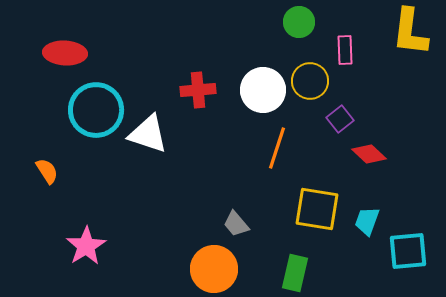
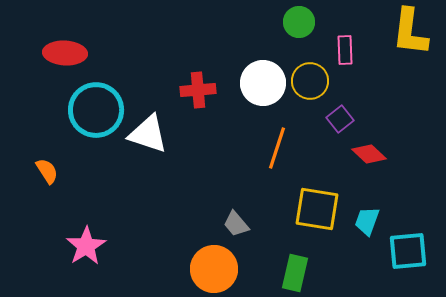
white circle: moved 7 px up
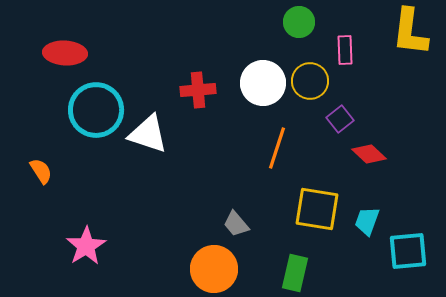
orange semicircle: moved 6 px left
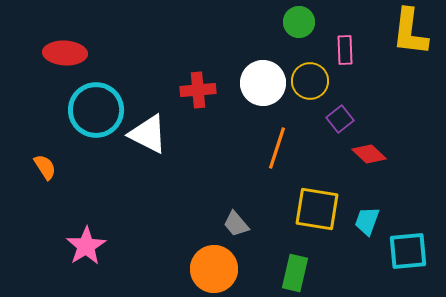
white triangle: rotated 9 degrees clockwise
orange semicircle: moved 4 px right, 4 px up
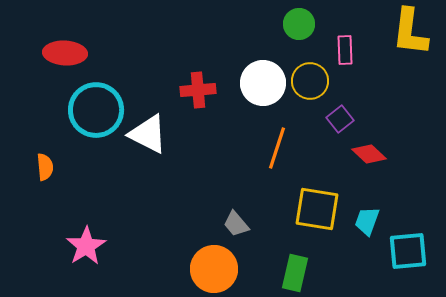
green circle: moved 2 px down
orange semicircle: rotated 28 degrees clockwise
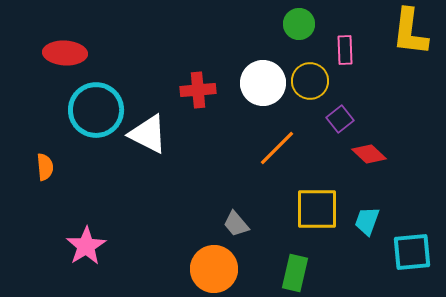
orange line: rotated 27 degrees clockwise
yellow square: rotated 9 degrees counterclockwise
cyan square: moved 4 px right, 1 px down
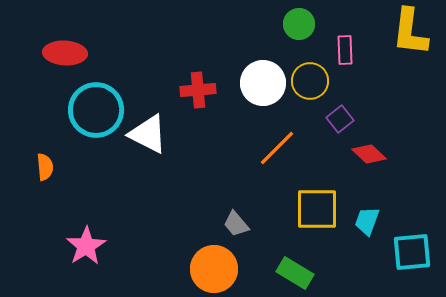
green rectangle: rotated 72 degrees counterclockwise
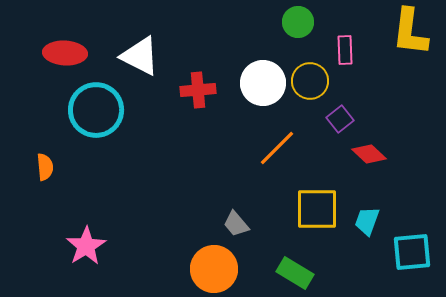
green circle: moved 1 px left, 2 px up
white triangle: moved 8 px left, 78 px up
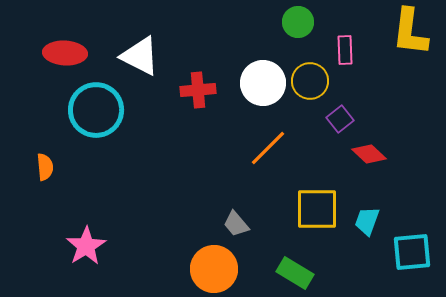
orange line: moved 9 px left
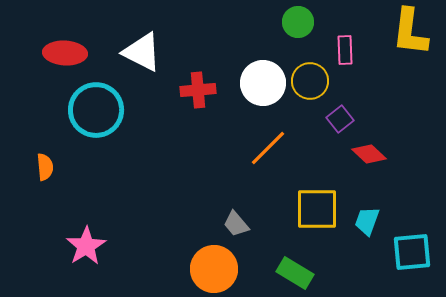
white triangle: moved 2 px right, 4 px up
